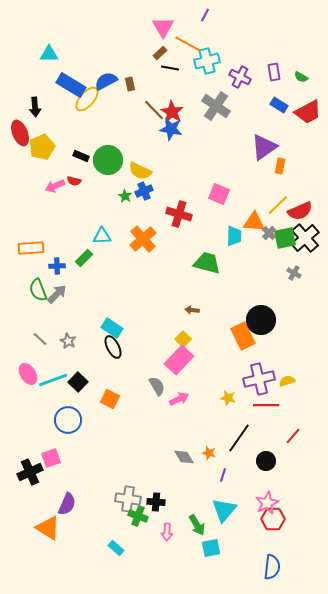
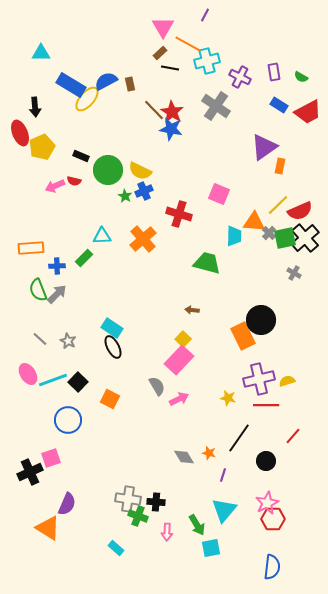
cyan triangle at (49, 54): moved 8 px left, 1 px up
green circle at (108, 160): moved 10 px down
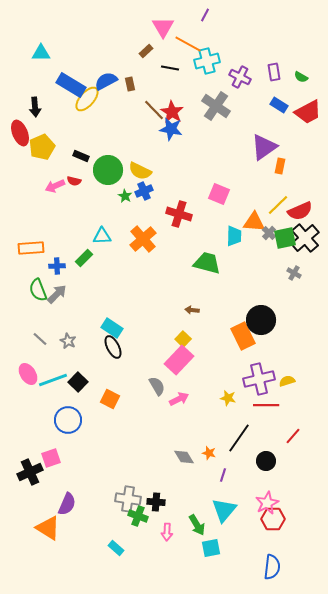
brown rectangle at (160, 53): moved 14 px left, 2 px up
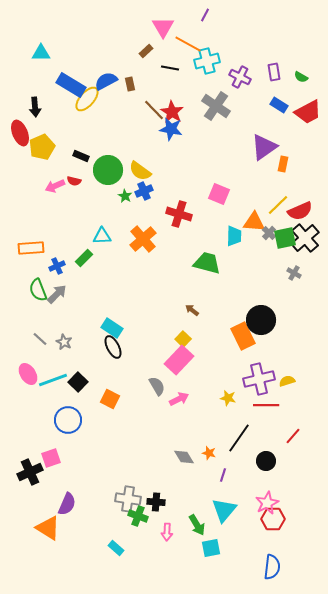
orange rectangle at (280, 166): moved 3 px right, 2 px up
yellow semicircle at (140, 171): rotated 10 degrees clockwise
blue cross at (57, 266): rotated 21 degrees counterclockwise
brown arrow at (192, 310): rotated 32 degrees clockwise
gray star at (68, 341): moved 4 px left, 1 px down
